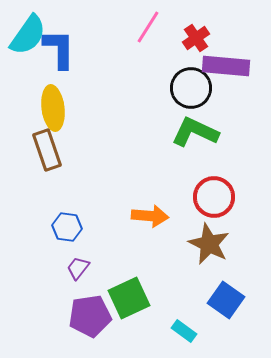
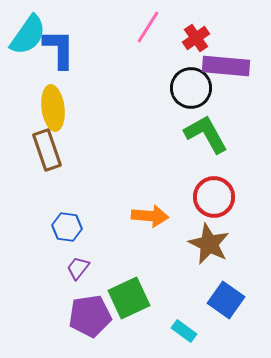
green L-shape: moved 11 px right, 2 px down; rotated 36 degrees clockwise
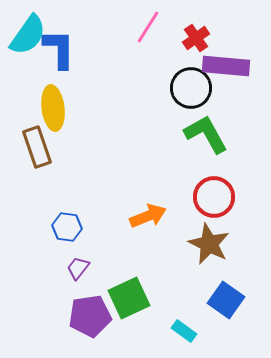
brown rectangle: moved 10 px left, 3 px up
orange arrow: moved 2 px left; rotated 27 degrees counterclockwise
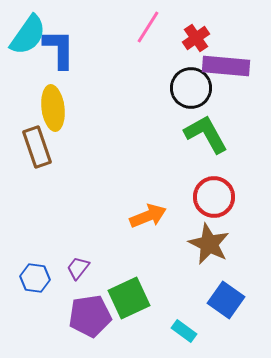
blue hexagon: moved 32 px left, 51 px down
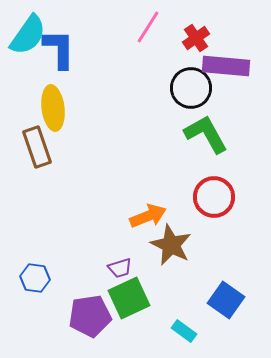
brown star: moved 38 px left, 1 px down
purple trapezoid: moved 42 px right; rotated 145 degrees counterclockwise
